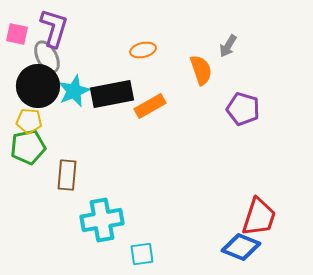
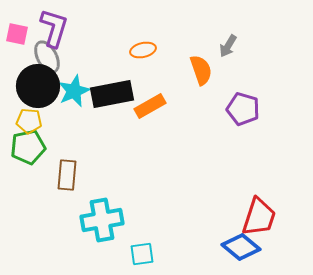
blue diamond: rotated 18 degrees clockwise
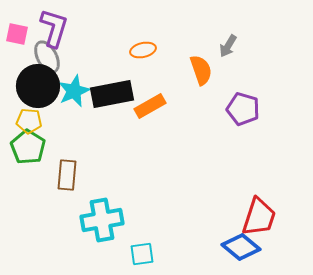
green pentagon: rotated 28 degrees counterclockwise
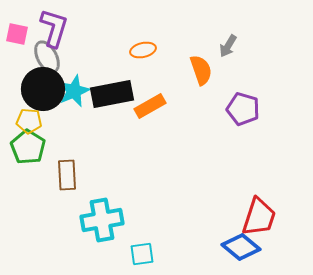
black circle: moved 5 px right, 3 px down
brown rectangle: rotated 8 degrees counterclockwise
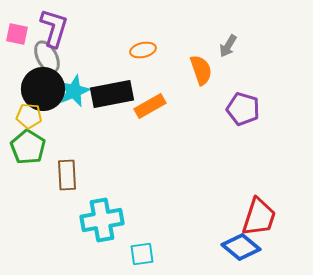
yellow pentagon: moved 5 px up
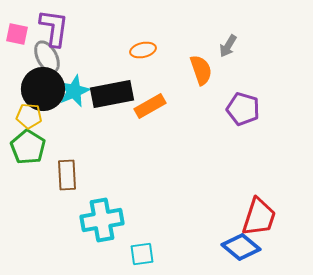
purple L-shape: rotated 9 degrees counterclockwise
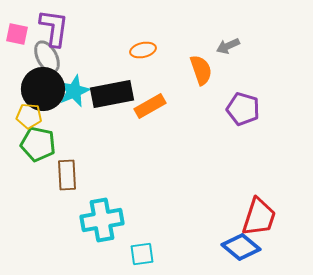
gray arrow: rotated 35 degrees clockwise
green pentagon: moved 10 px right, 3 px up; rotated 20 degrees counterclockwise
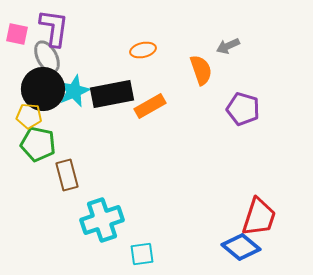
brown rectangle: rotated 12 degrees counterclockwise
cyan cross: rotated 9 degrees counterclockwise
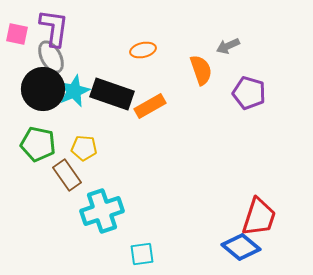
gray ellipse: moved 4 px right
black rectangle: rotated 30 degrees clockwise
purple pentagon: moved 6 px right, 16 px up
yellow pentagon: moved 55 px right, 32 px down
brown rectangle: rotated 20 degrees counterclockwise
cyan cross: moved 9 px up
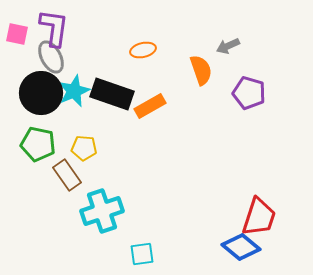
black circle: moved 2 px left, 4 px down
